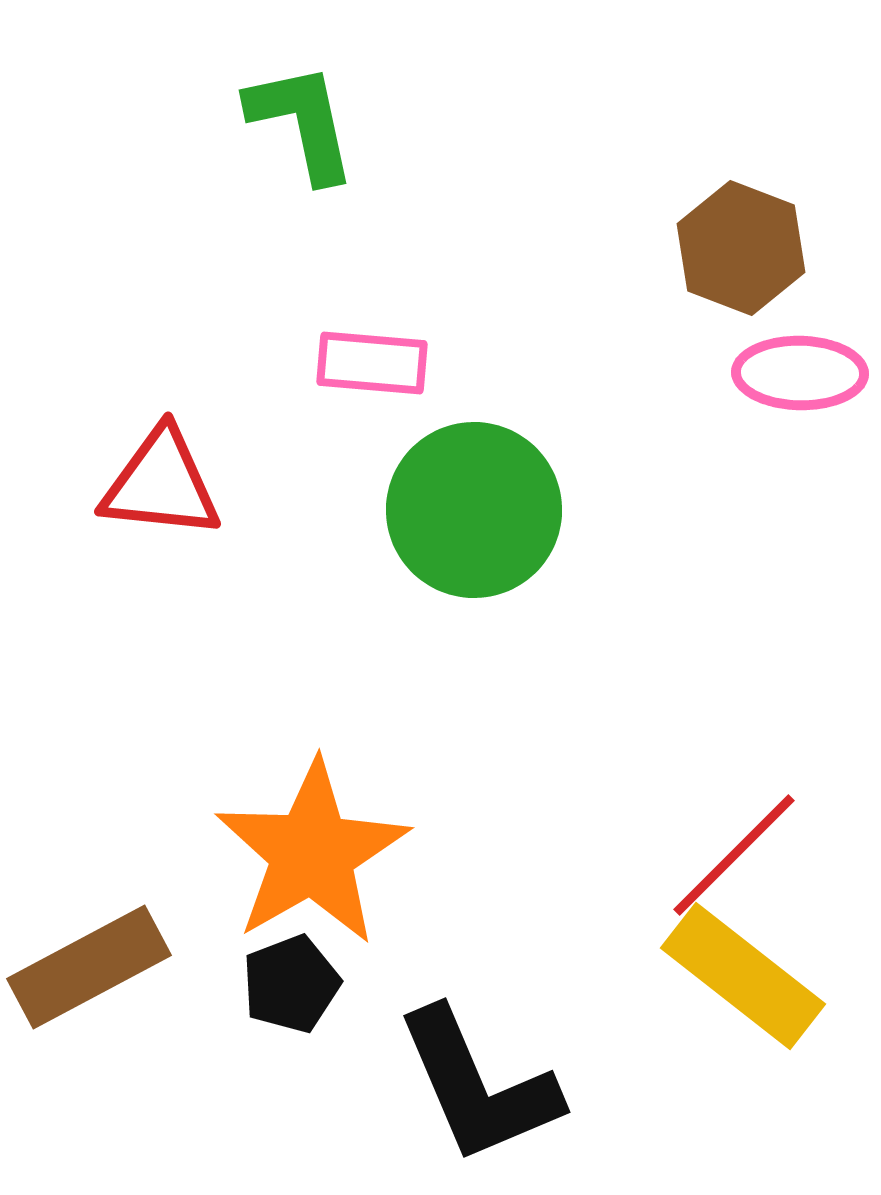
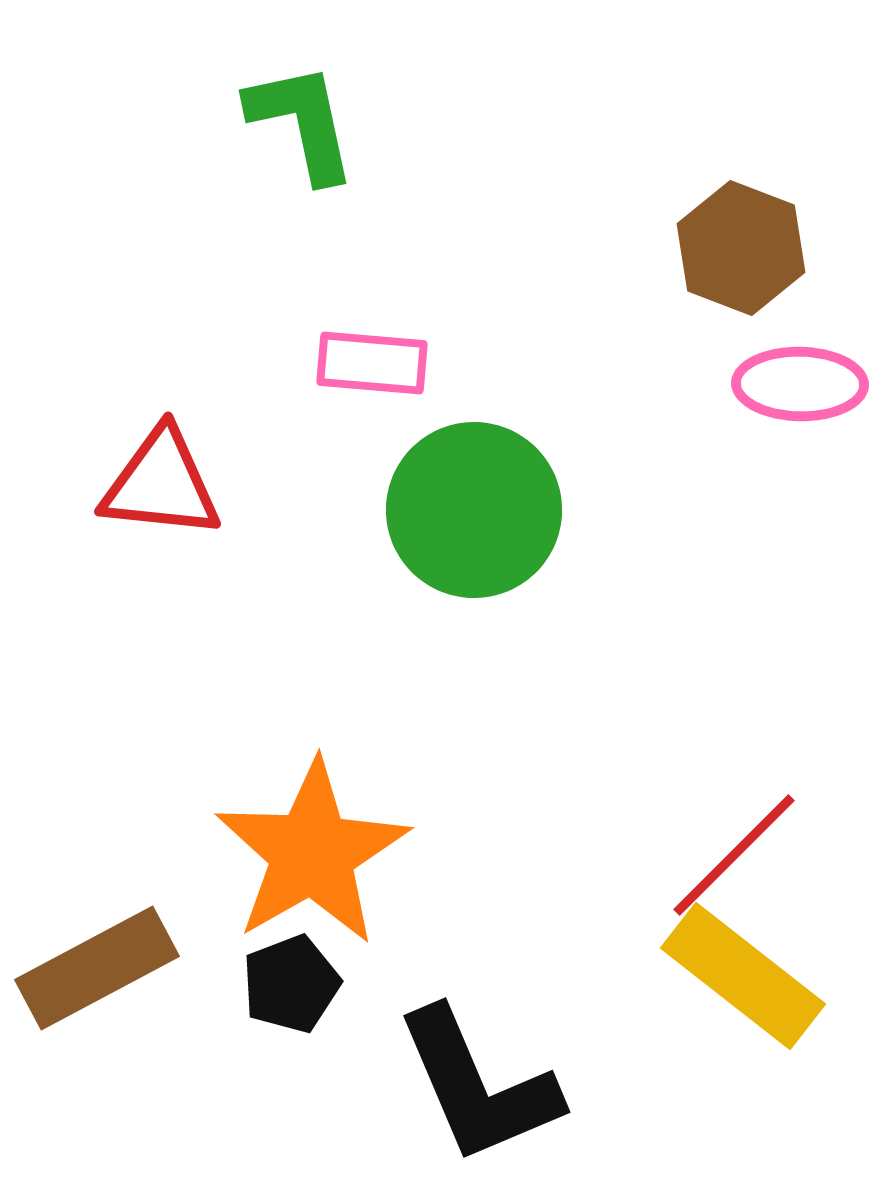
pink ellipse: moved 11 px down
brown rectangle: moved 8 px right, 1 px down
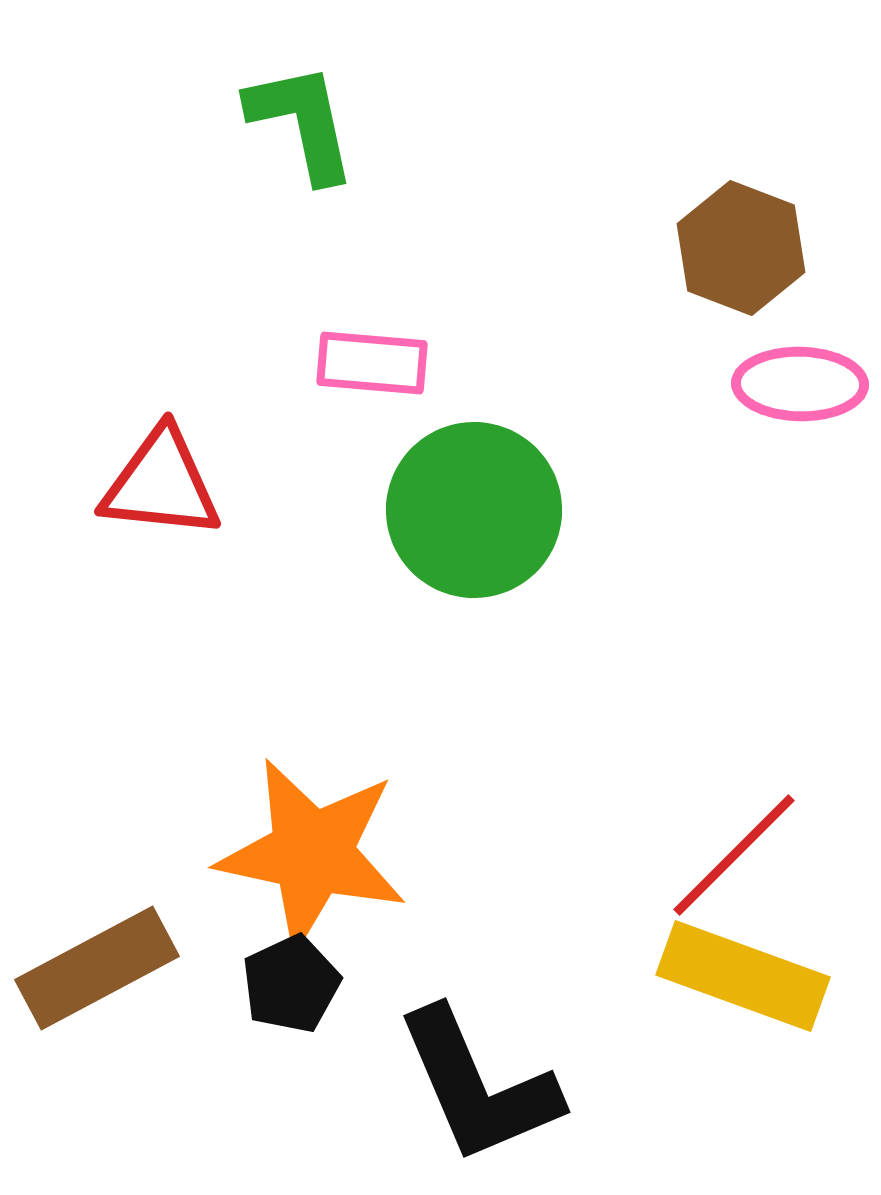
orange star: rotated 30 degrees counterclockwise
yellow rectangle: rotated 18 degrees counterclockwise
black pentagon: rotated 4 degrees counterclockwise
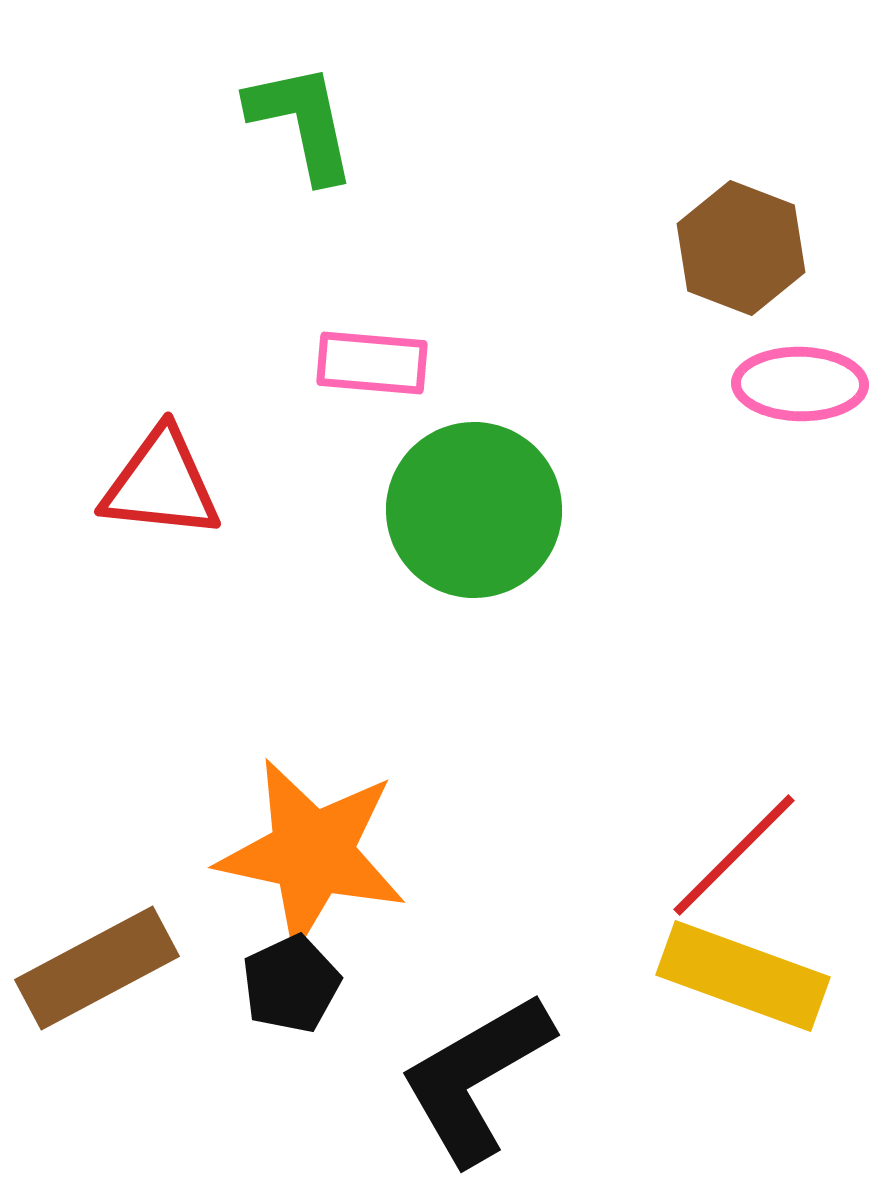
black L-shape: moved 2 px left, 8 px up; rotated 83 degrees clockwise
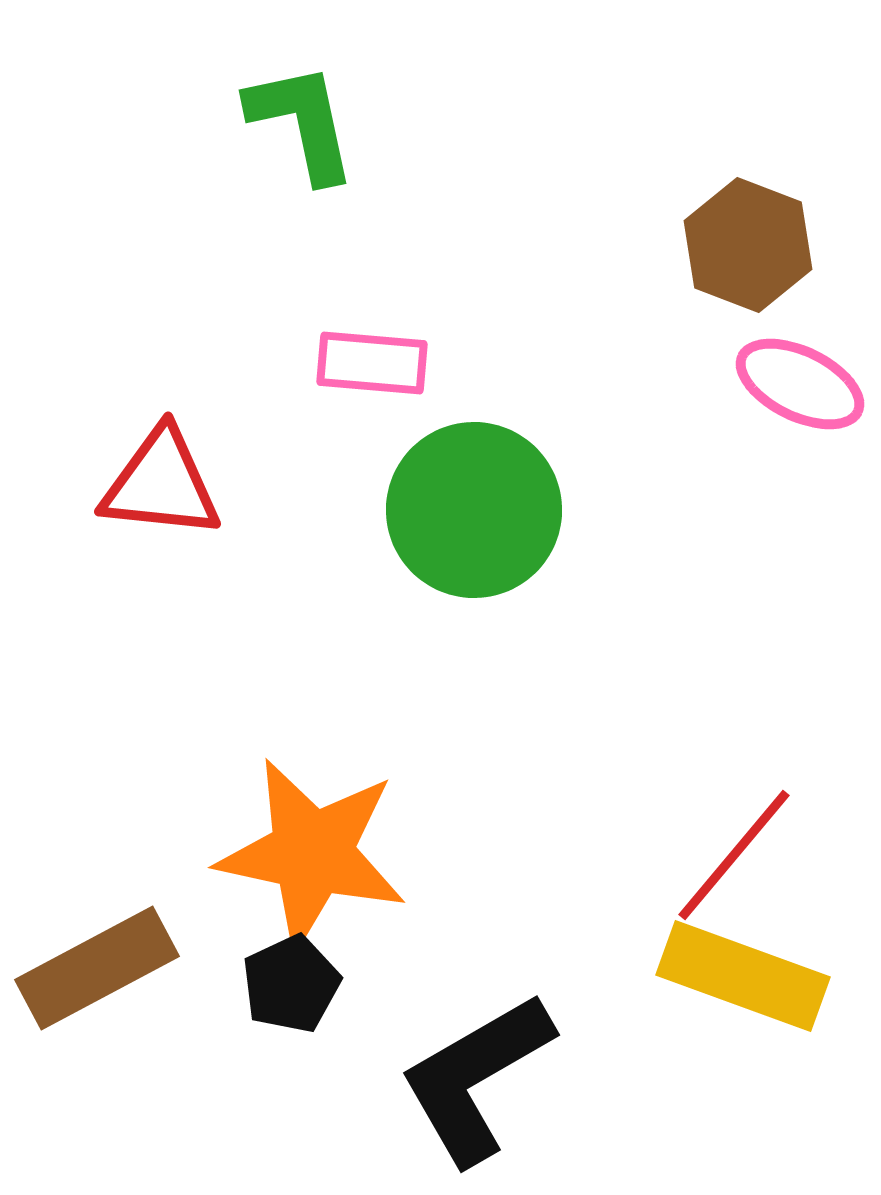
brown hexagon: moved 7 px right, 3 px up
pink ellipse: rotated 25 degrees clockwise
red line: rotated 5 degrees counterclockwise
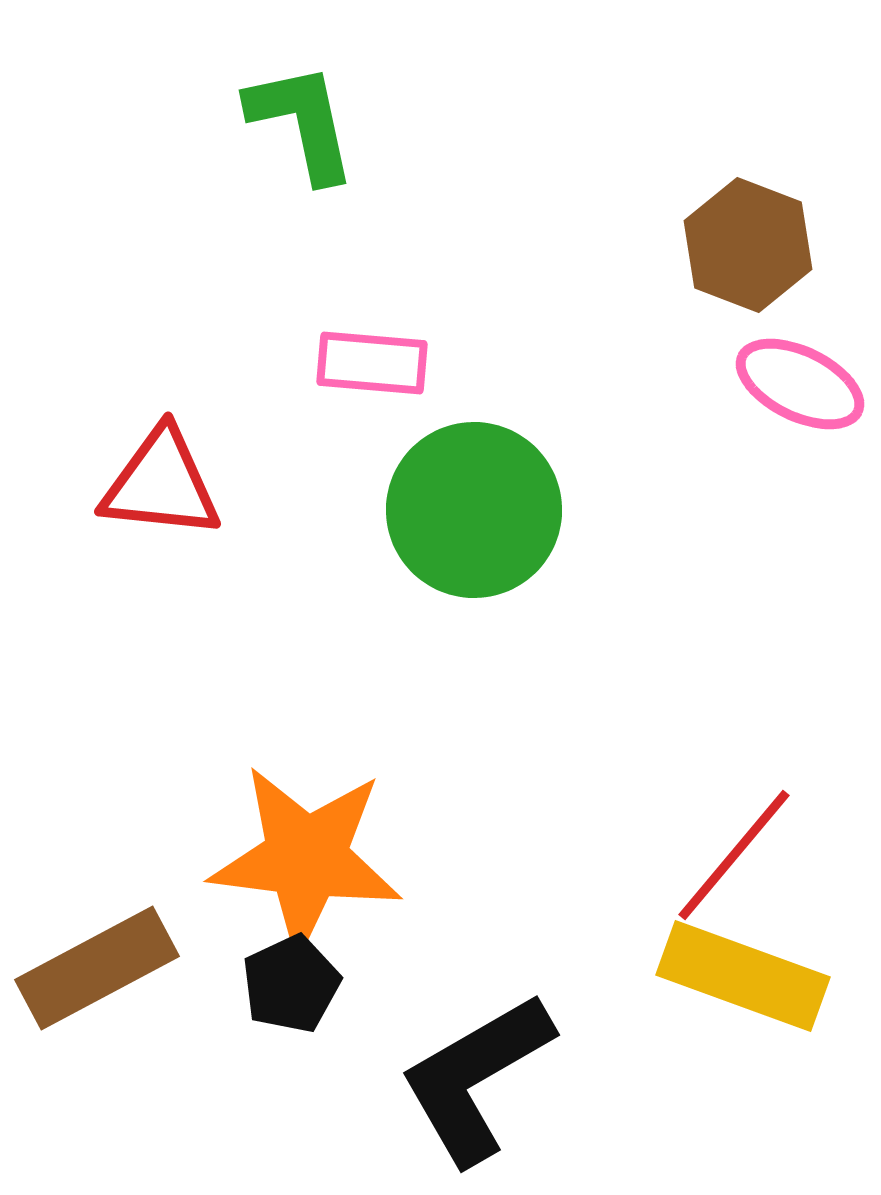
orange star: moved 6 px left, 5 px down; rotated 5 degrees counterclockwise
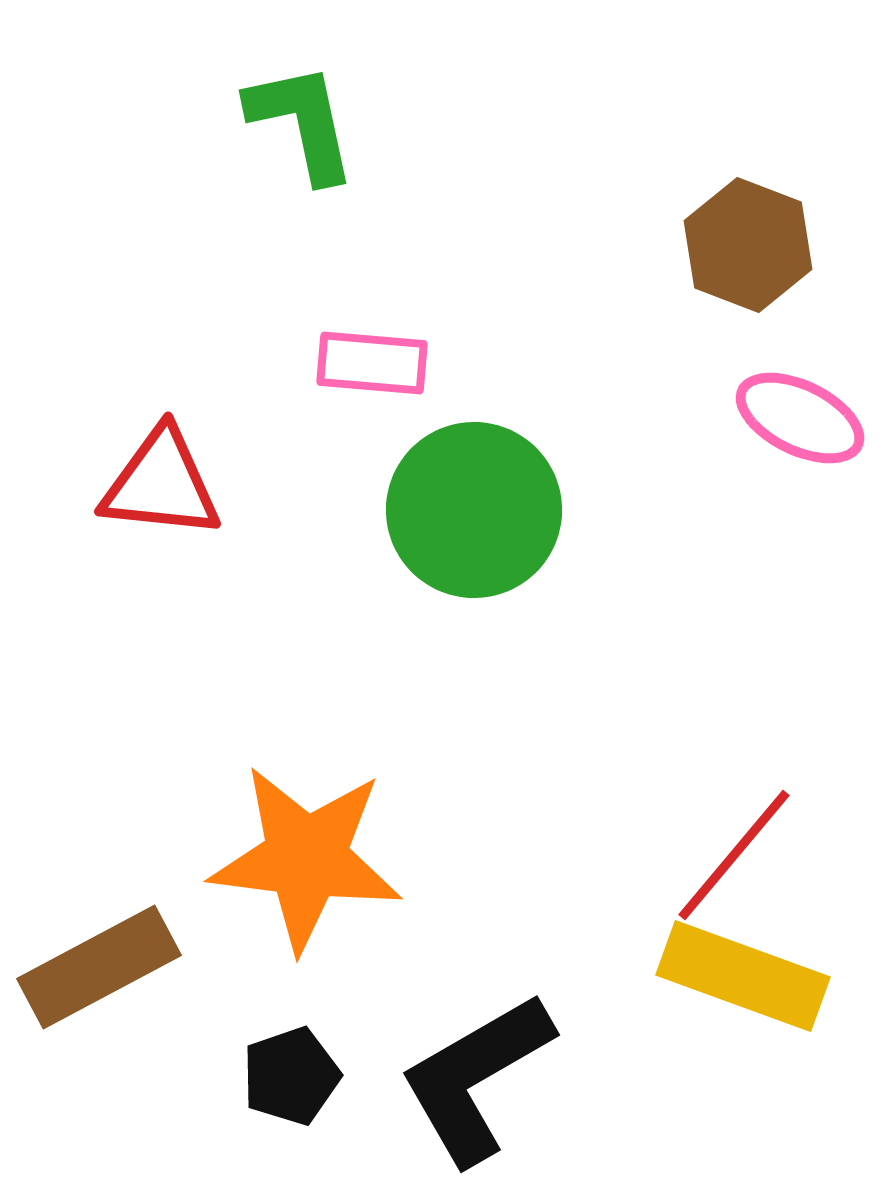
pink ellipse: moved 34 px down
brown rectangle: moved 2 px right, 1 px up
black pentagon: moved 92 px down; rotated 6 degrees clockwise
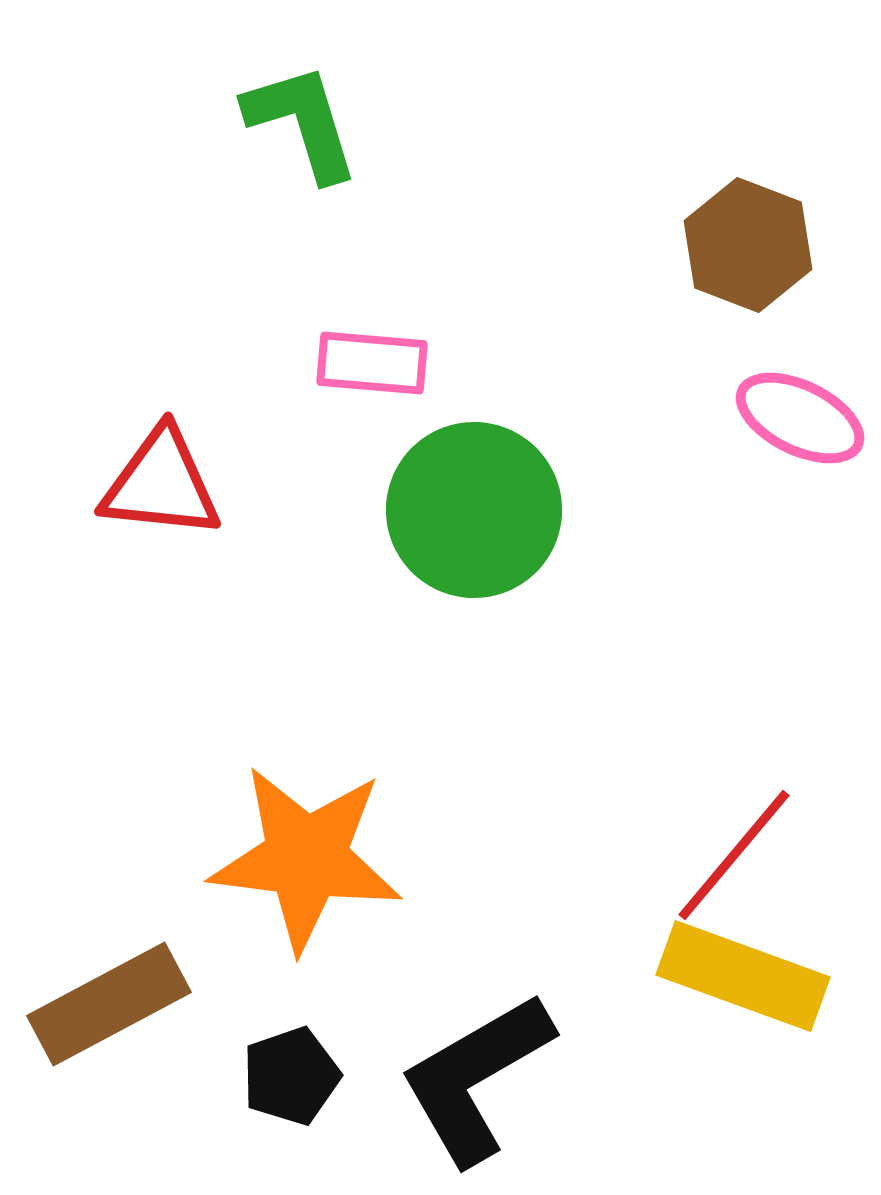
green L-shape: rotated 5 degrees counterclockwise
brown rectangle: moved 10 px right, 37 px down
